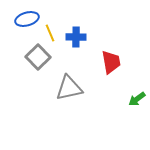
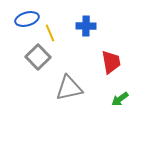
blue cross: moved 10 px right, 11 px up
green arrow: moved 17 px left
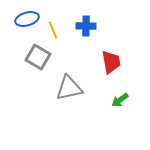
yellow line: moved 3 px right, 3 px up
gray square: rotated 15 degrees counterclockwise
green arrow: moved 1 px down
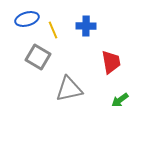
gray triangle: moved 1 px down
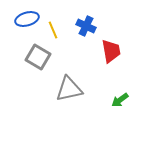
blue cross: rotated 24 degrees clockwise
red trapezoid: moved 11 px up
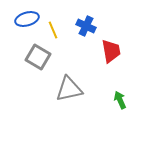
green arrow: rotated 102 degrees clockwise
